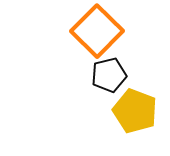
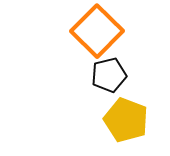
yellow pentagon: moved 9 px left, 9 px down
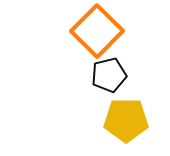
yellow pentagon: rotated 21 degrees counterclockwise
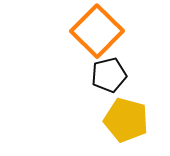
yellow pentagon: rotated 15 degrees clockwise
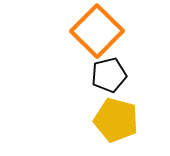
yellow pentagon: moved 10 px left
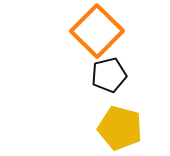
yellow pentagon: moved 4 px right, 8 px down
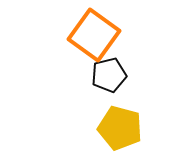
orange square: moved 3 px left, 4 px down; rotated 9 degrees counterclockwise
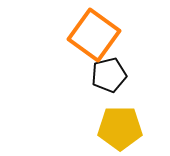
yellow pentagon: rotated 15 degrees counterclockwise
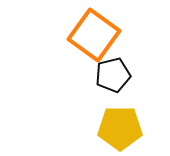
black pentagon: moved 4 px right
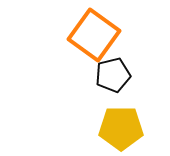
yellow pentagon: moved 1 px right
